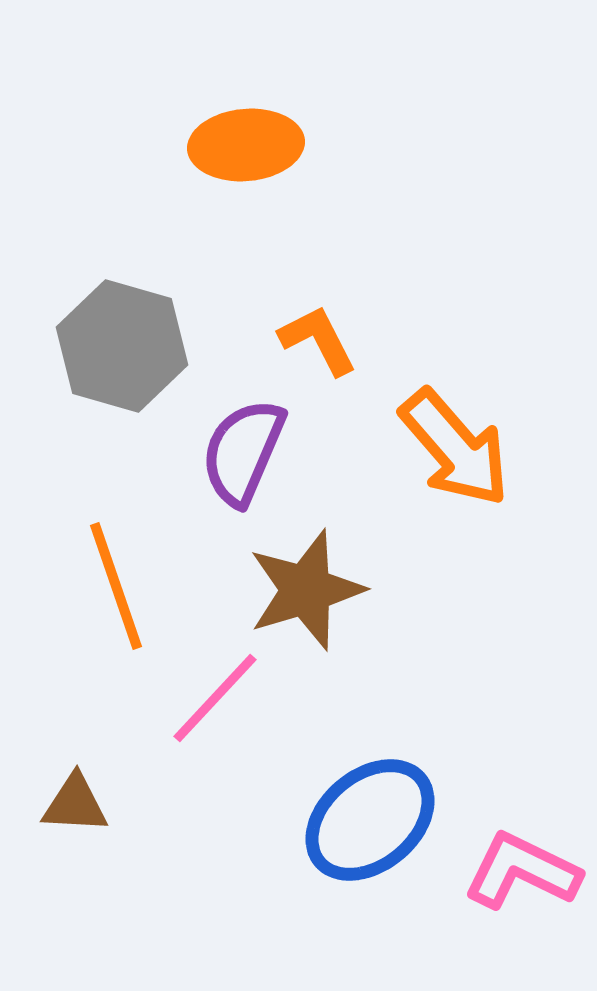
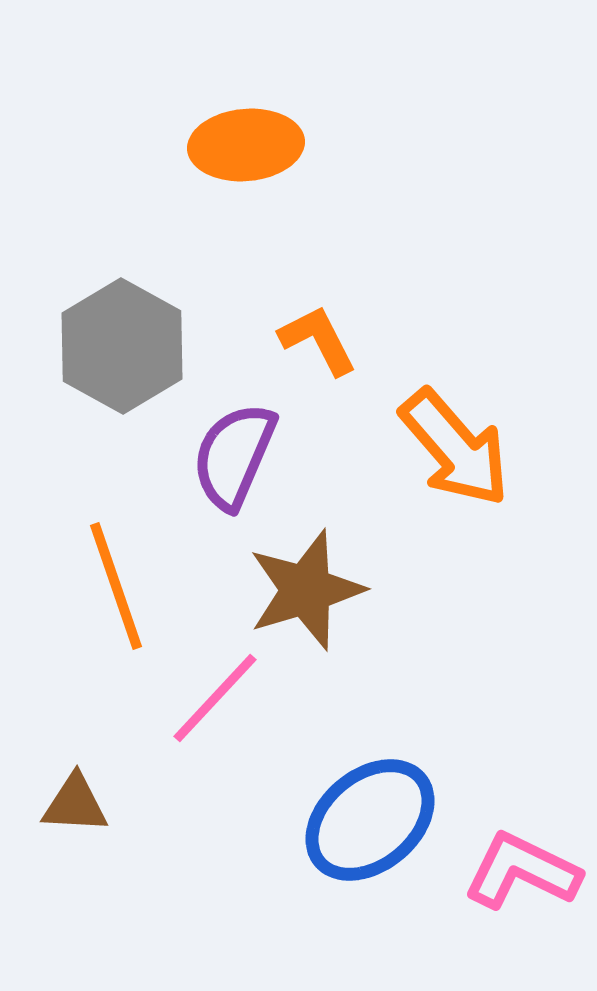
gray hexagon: rotated 13 degrees clockwise
purple semicircle: moved 9 px left, 4 px down
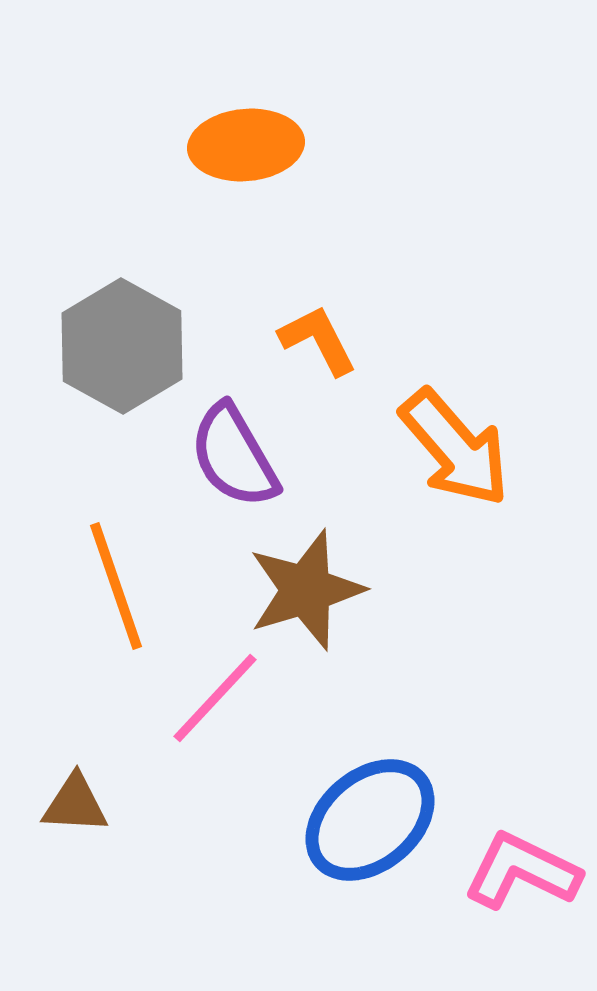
purple semicircle: rotated 53 degrees counterclockwise
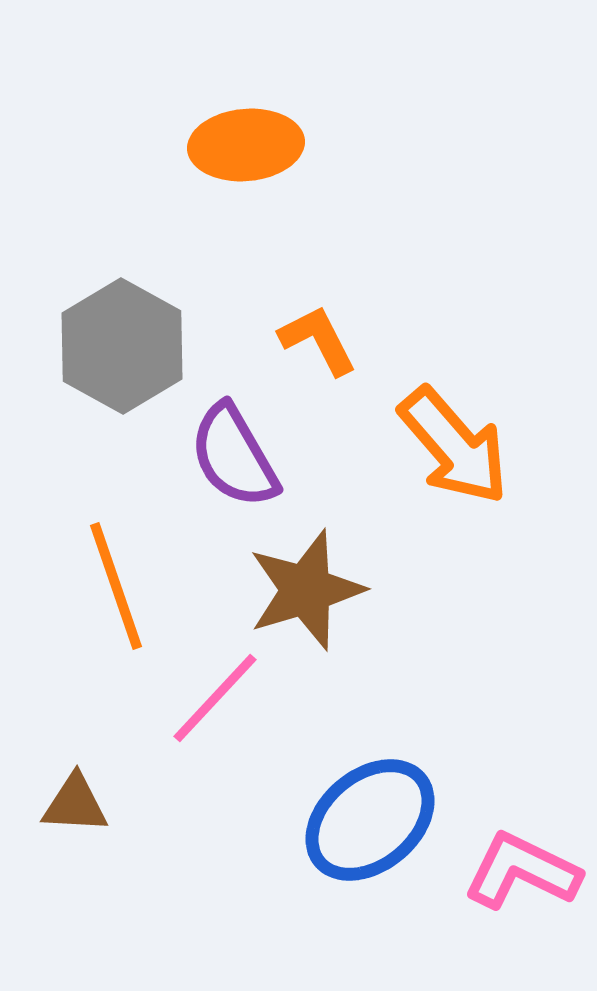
orange arrow: moved 1 px left, 2 px up
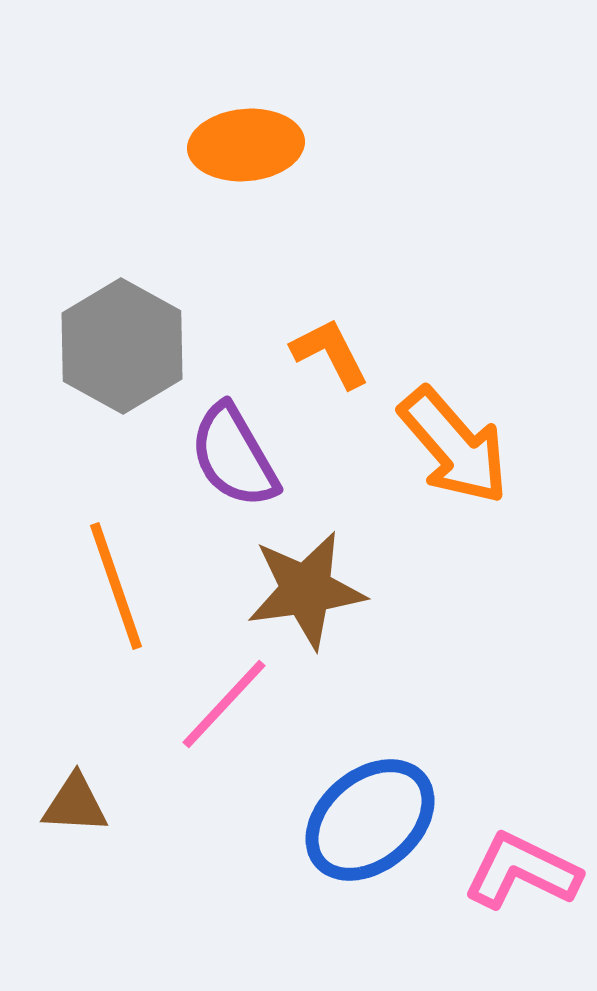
orange L-shape: moved 12 px right, 13 px down
brown star: rotated 9 degrees clockwise
pink line: moved 9 px right, 6 px down
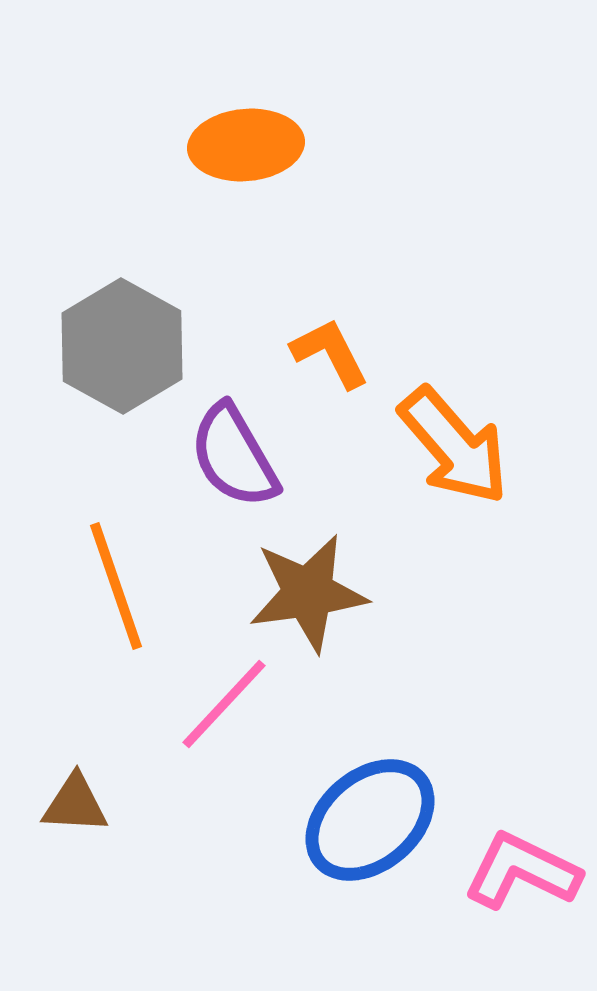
brown star: moved 2 px right, 3 px down
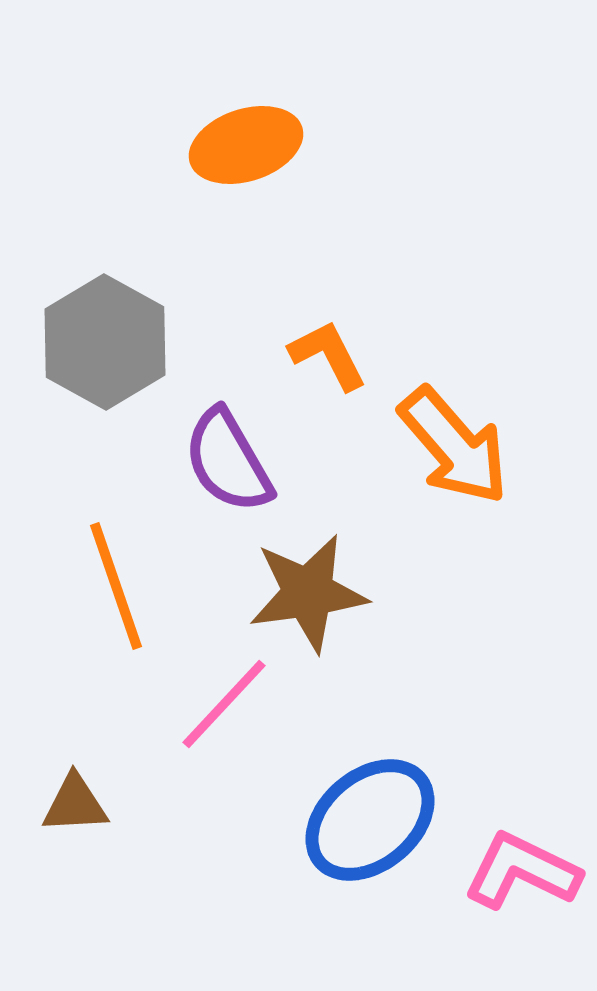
orange ellipse: rotated 13 degrees counterclockwise
gray hexagon: moved 17 px left, 4 px up
orange L-shape: moved 2 px left, 2 px down
purple semicircle: moved 6 px left, 5 px down
brown triangle: rotated 6 degrees counterclockwise
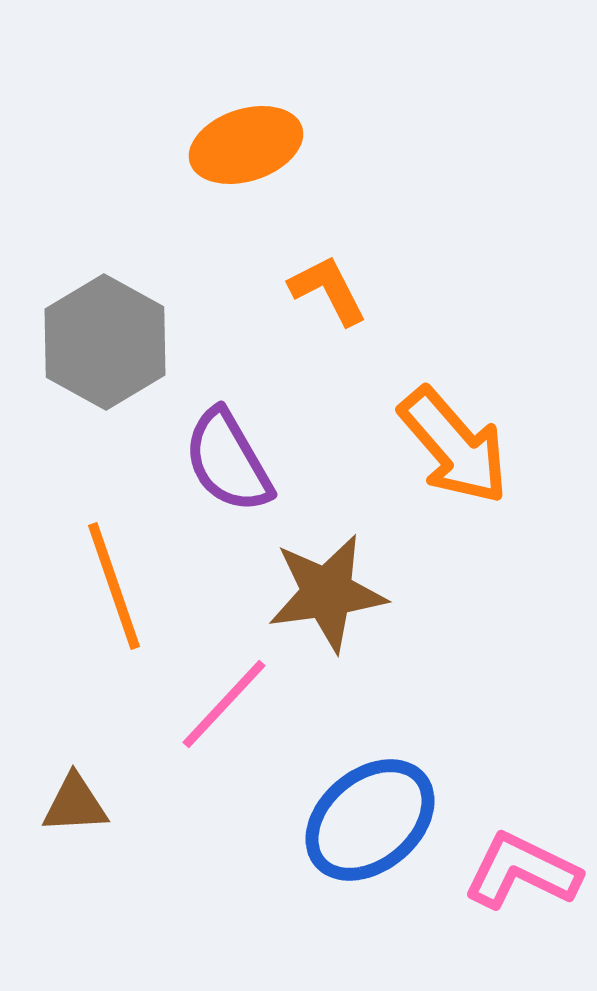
orange L-shape: moved 65 px up
orange line: moved 2 px left
brown star: moved 19 px right
